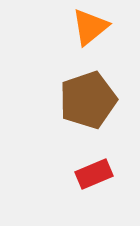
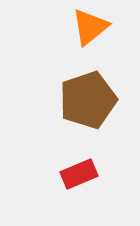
red rectangle: moved 15 px left
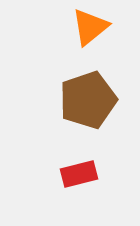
red rectangle: rotated 9 degrees clockwise
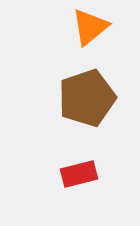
brown pentagon: moved 1 px left, 2 px up
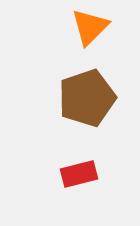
orange triangle: rotated 6 degrees counterclockwise
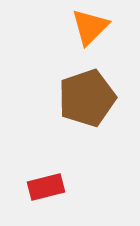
red rectangle: moved 33 px left, 13 px down
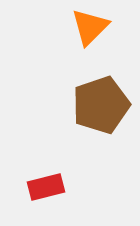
brown pentagon: moved 14 px right, 7 px down
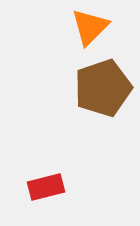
brown pentagon: moved 2 px right, 17 px up
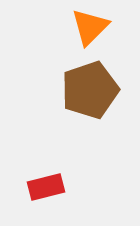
brown pentagon: moved 13 px left, 2 px down
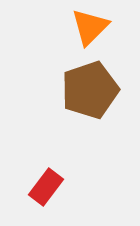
red rectangle: rotated 39 degrees counterclockwise
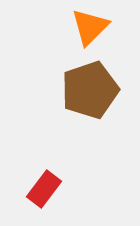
red rectangle: moved 2 px left, 2 px down
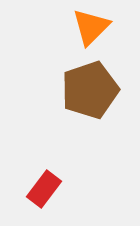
orange triangle: moved 1 px right
